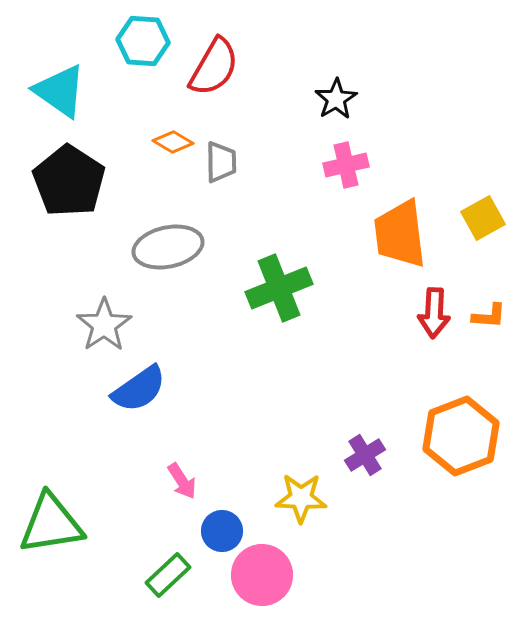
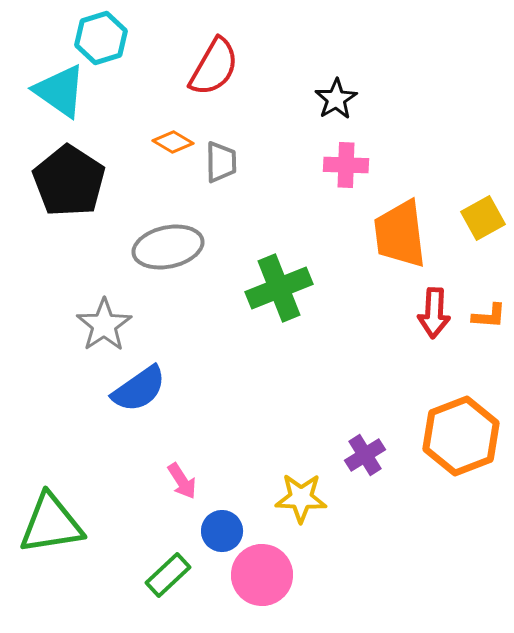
cyan hexagon: moved 42 px left, 3 px up; rotated 21 degrees counterclockwise
pink cross: rotated 15 degrees clockwise
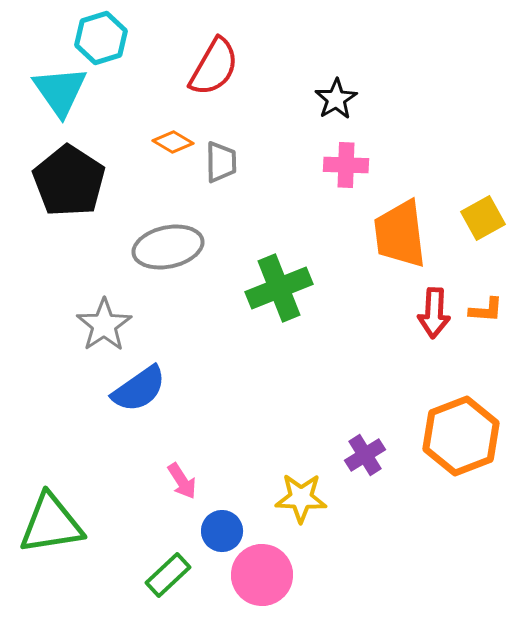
cyan triangle: rotated 20 degrees clockwise
orange L-shape: moved 3 px left, 6 px up
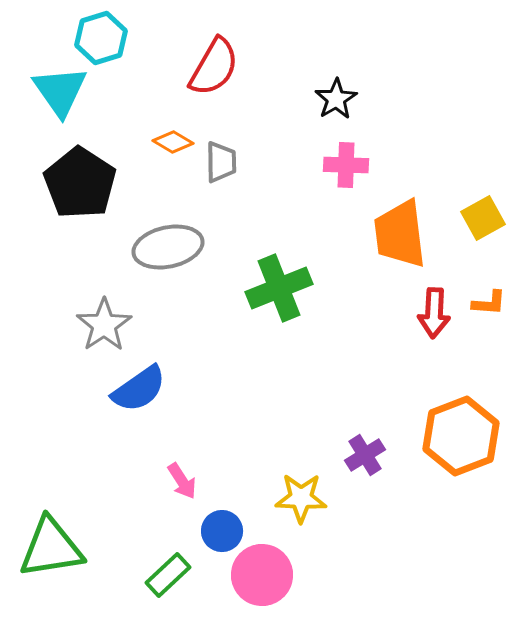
black pentagon: moved 11 px right, 2 px down
orange L-shape: moved 3 px right, 7 px up
green triangle: moved 24 px down
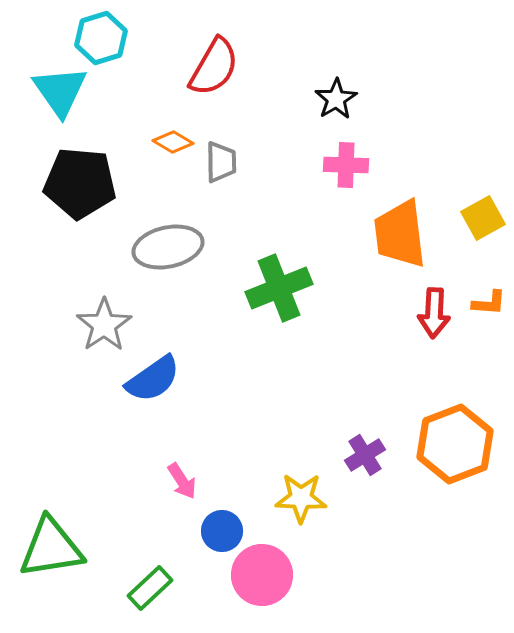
black pentagon: rotated 28 degrees counterclockwise
blue semicircle: moved 14 px right, 10 px up
orange hexagon: moved 6 px left, 8 px down
green rectangle: moved 18 px left, 13 px down
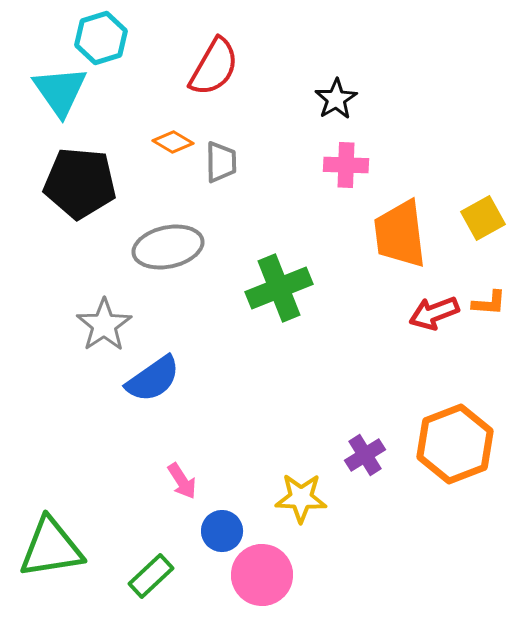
red arrow: rotated 66 degrees clockwise
green rectangle: moved 1 px right, 12 px up
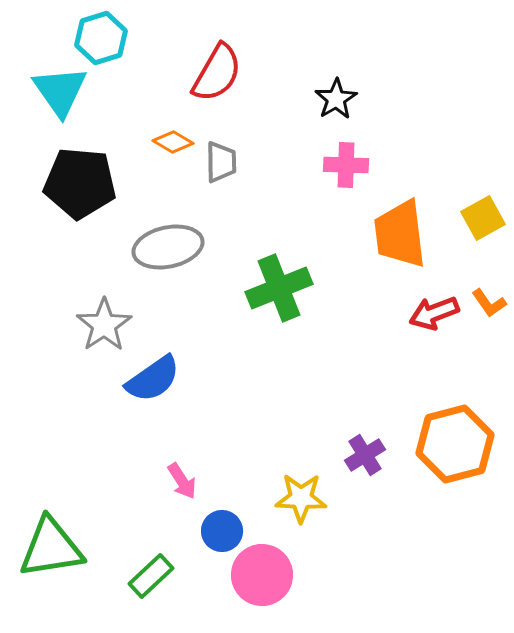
red semicircle: moved 3 px right, 6 px down
orange L-shape: rotated 51 degrees clockwise
orange hexagon: rotated 6 degrees clockwise
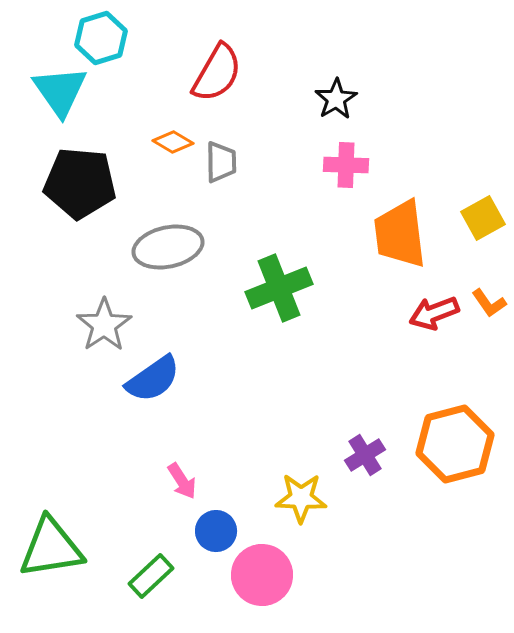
blue circle: moved 6 px left
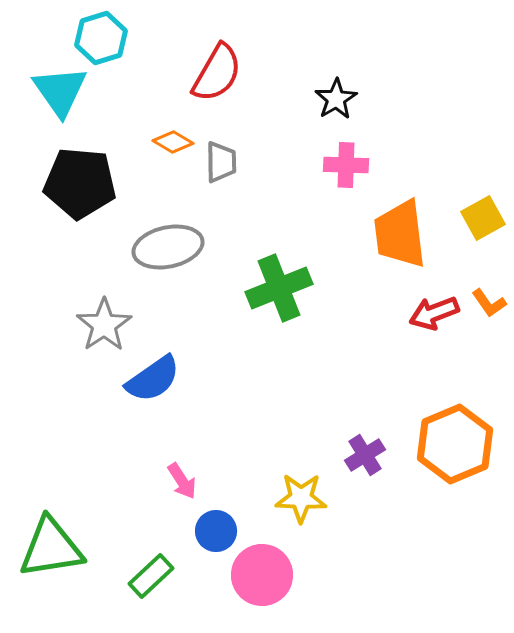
orange hexagon: rotated 8 degrees counterclockwise
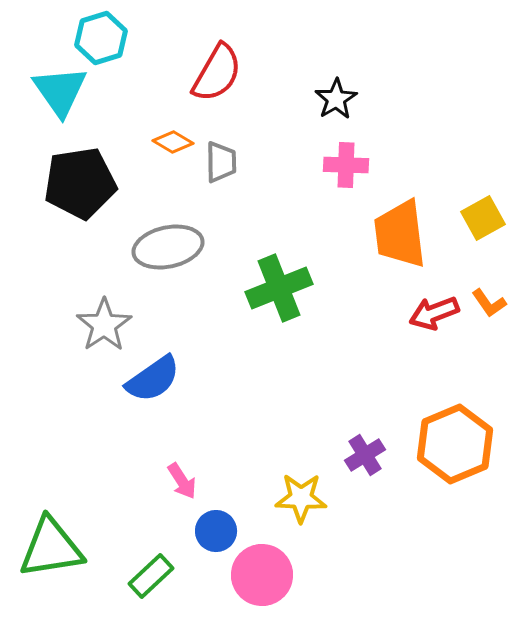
black pentagon: rotated 14 degrees counterclockwise
